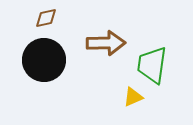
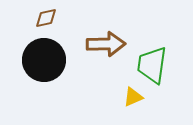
brown arrow: moved 1 px down
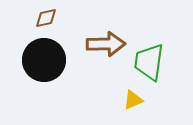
green trapezoid: moved 3 px left, 3 px up
yellow triangle: moved 3 px down
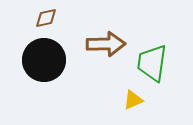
green trapezoid: moved 3 px right, 1 px down
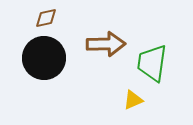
black circle: moved 2 px up
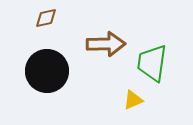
black circle: moved 3 px right, 13 px down
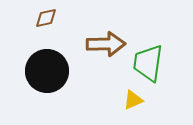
green trapezoid: moved 4 px left
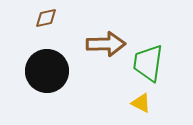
yellow triangle: moved 8 px right, 3 px down; rotated 50 degrees clockwise
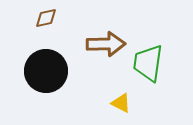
black circle: moved 1 px left
yellow triangle: moved 20 px left
